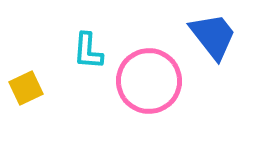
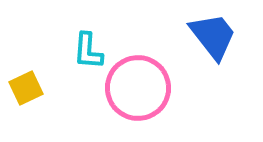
pink circle: moved 11 px left, 7 px down
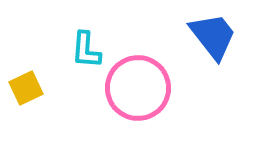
cyan L-shape: moved 2 px left, 1 px up
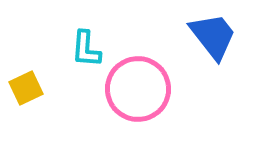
cyan L-shape: moved 1 px up
pink circle: moved 1 px down
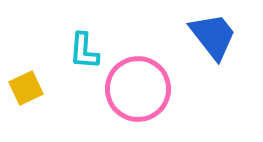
cyan L-shape: moved 2 px left, 2 px down
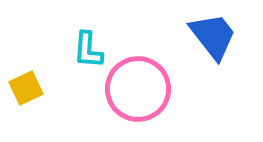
cyan L-shape: moved 4 px right, 1 px up
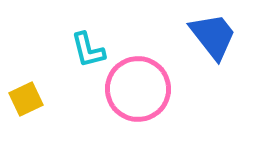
cyan L-shape: rotated 18 degrees counterclockwise
yellow square: moved 11 px down
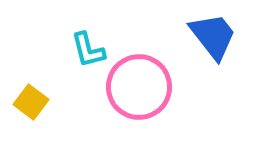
pink circle: moved 1 px right, 2 px up
yellow square: moved 5 px right, 3 px down; rotated 28 degrees counterclockwise
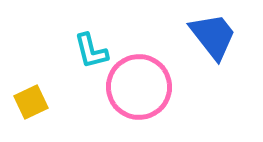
cyan L-shape: moved 3 px right, 1 px down
yellow square: rotated 28 degrees clockwise
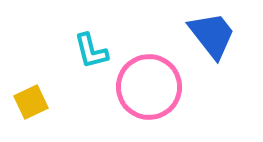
blue trapezoid: moved 1 px left, 1 px up
pink circle: moved 10 px right
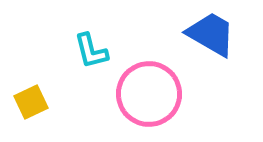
blue trapezoid: moved 1 px left, 1 px up; rotated 22 degrees counterclockwise
pink circle: moved 7 px down
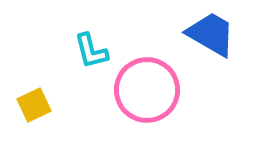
pink circle: moved 2 px left, 4 px up
yellow square: moved 3 px right, 3 px down
